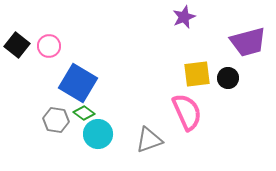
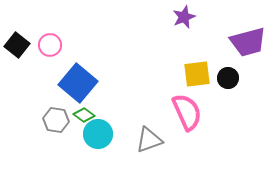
pink circle: moved 1 px right, 1 px up
blue square: rotated 9 degrees clockwise
green diamond: moved 2 px down
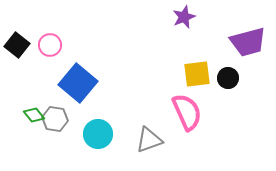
green diamond: moved 50 px left; rotated 15 degrees clockwise
gray hexagon: moved 1 px left, 1 px up
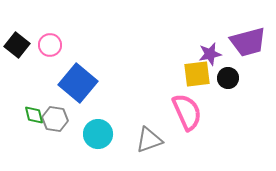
purple star: moved 26 px right, 37 px down; rotated 10 degrees clockwise
green diamond: rotated 25 degrees clockwise
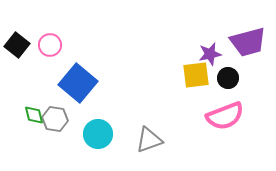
yellow square: moved 1 px left, 1 px down
pink semicircle: moved 38 px right, 4 px down; rotated 93 degrees clockwise
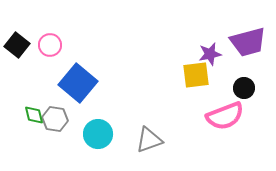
black circle: moved 16 px right, 10 px down
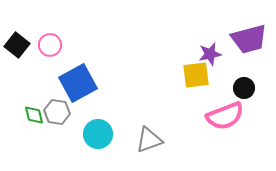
purple trapezoid: moved 1 px right, 3 px up
blue square: rotated 21 degrees clockwise
gray hexagon: moved 2 px right, 7 px up
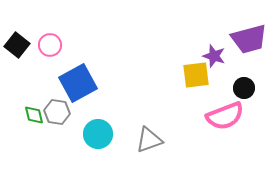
purple star: moved 4 px right, 2 px down; rotated 30 degrees clockwise
